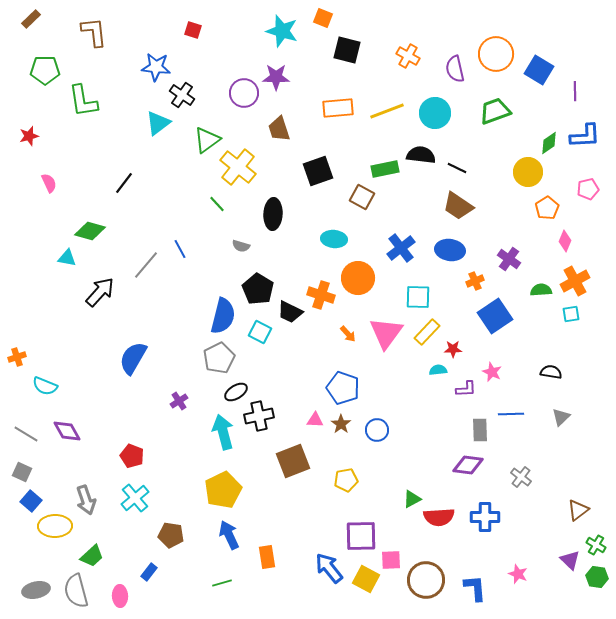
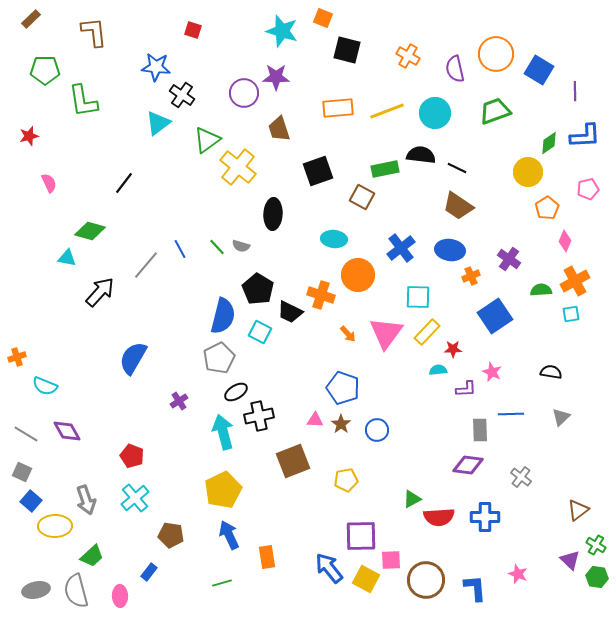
green line at (217, 204): moved 43 px down
orange circle at (358, 278): moved 3 px up
orange cross at (475, 281): moved 4 px left, 5 px up
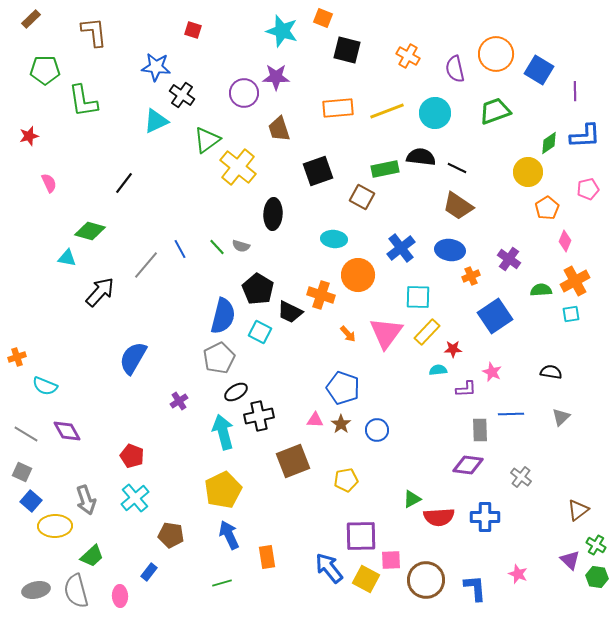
cyan triangle at (158, 123): moved 2 px left, 2 px up; rotated 12 degrees clockwise
black semicircle at (421, 155): moved 2 px down
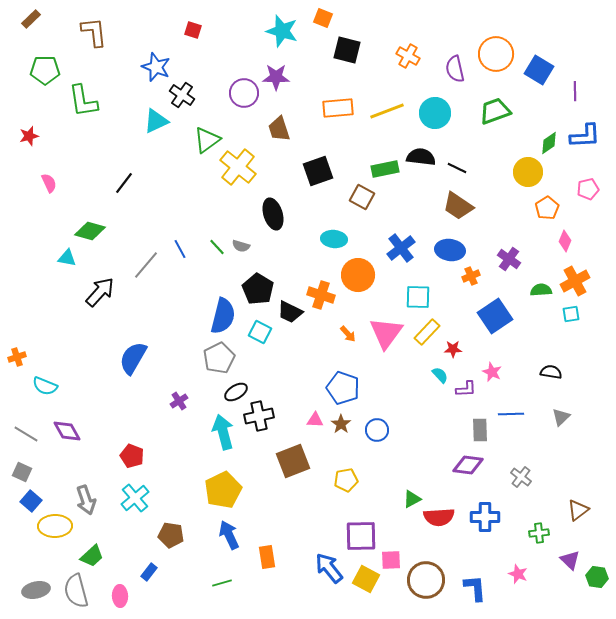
blue star at (156, 67): rotated 16 degrees clockwise
black ellipse at (273, 214): rotated 20 degrees counterclockwise
cyan semicircle at (438, 370): moved 2 px right, 5 px down; rotated 54 degrees clockwise
green cross at (596, 545): moved 57 px left, 12 px up; rotated 36 degrees counterclockwise
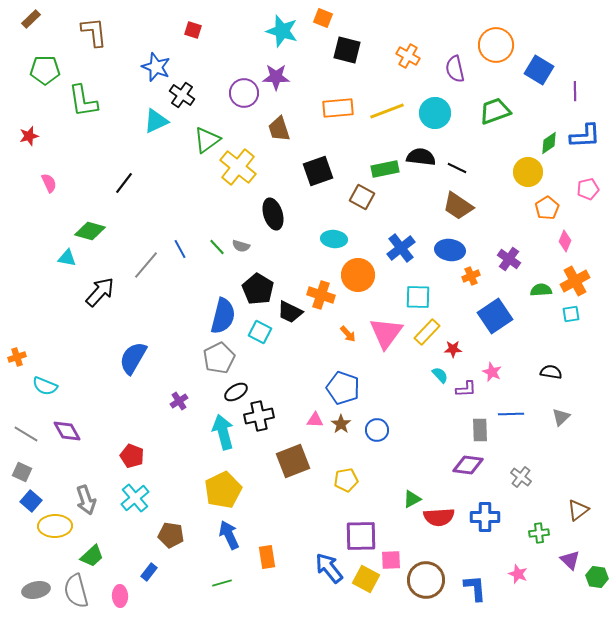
orange circle at (496, 54): moved 9 px up
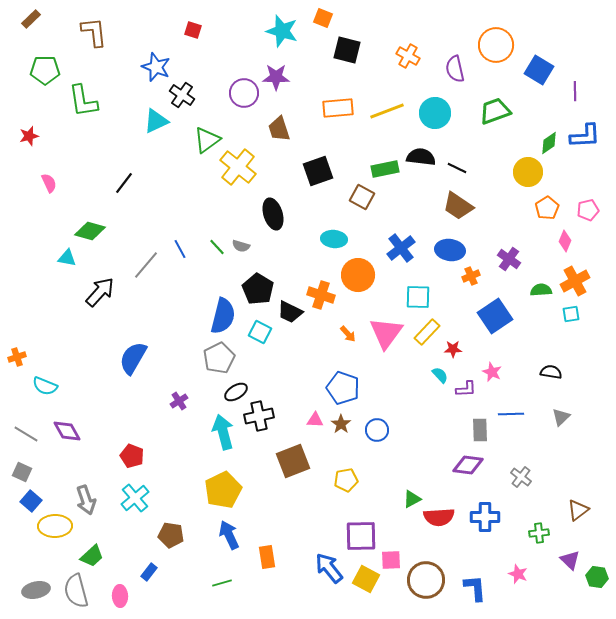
pink pentagon at (588, 189): moved 21 px down
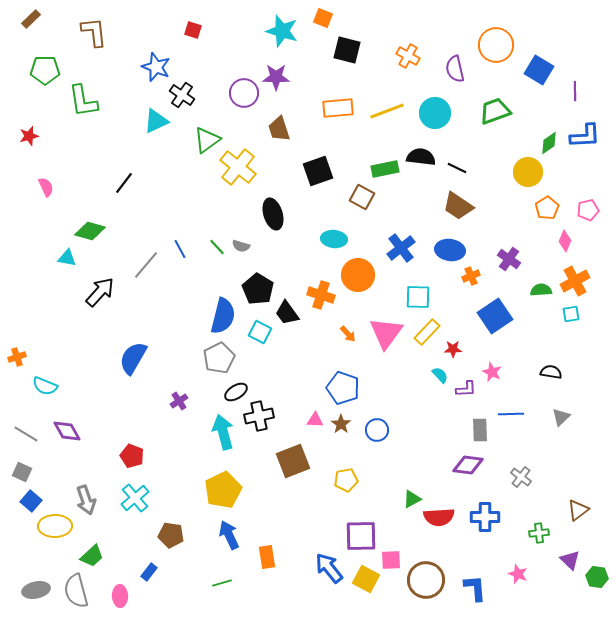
pink semicircle at (49, 183): moved 3 px left, 4 px down
black trapezoid at (290, 312): moved 3 px left, 1 px down; rotated 28 degrees clockwise
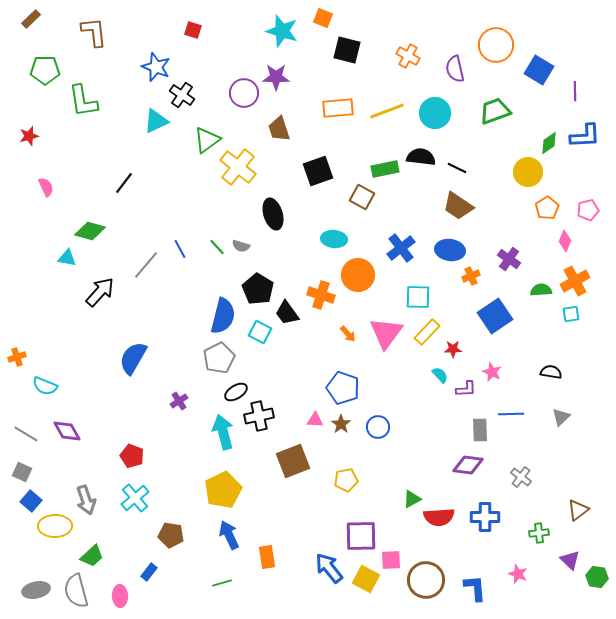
blue circle at (377, 430): moved 1 px right, 3 px up
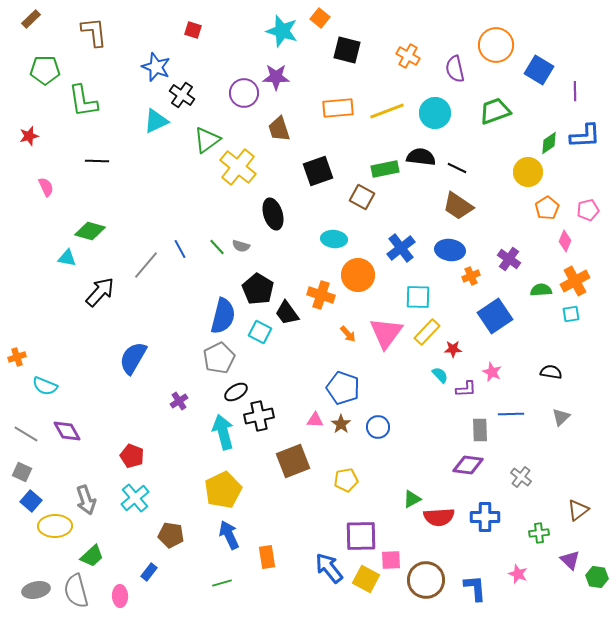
orange square at (323, 18): moved 3 px left; rotated 18 degrees clockwise
black line at (124, 183): moved 27 px left, 22 px up; rotated 55 degrees clockwise
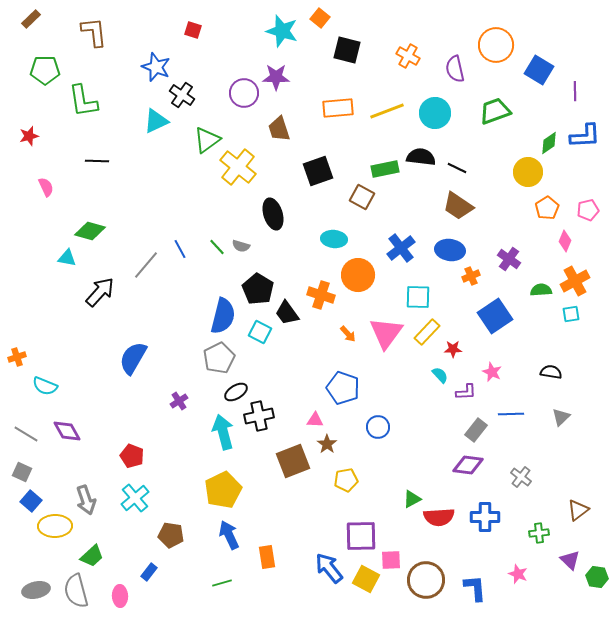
purple L-shape at (466, 389): moved 3 px down
brown star at (341, 424): moved 14 px left, 20 px down
gray rectangle at (480, 430): moved 4 px left; rotated 40 degrees clockwise
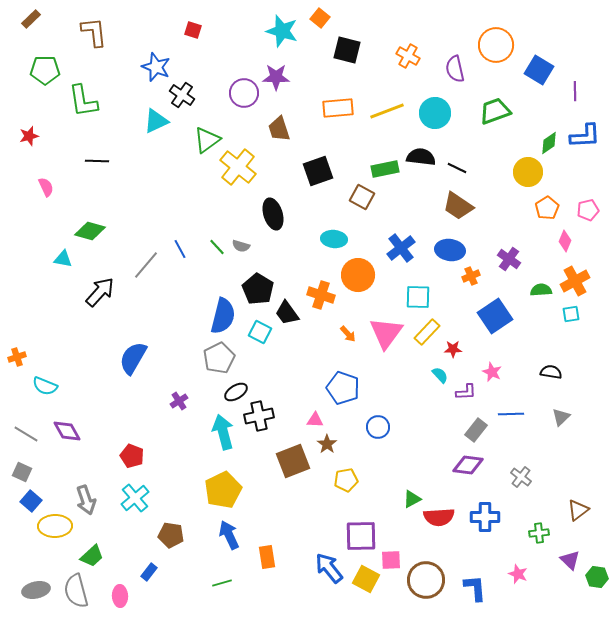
cyan triangle at (67, 258): moved 4 px left, 1 px down
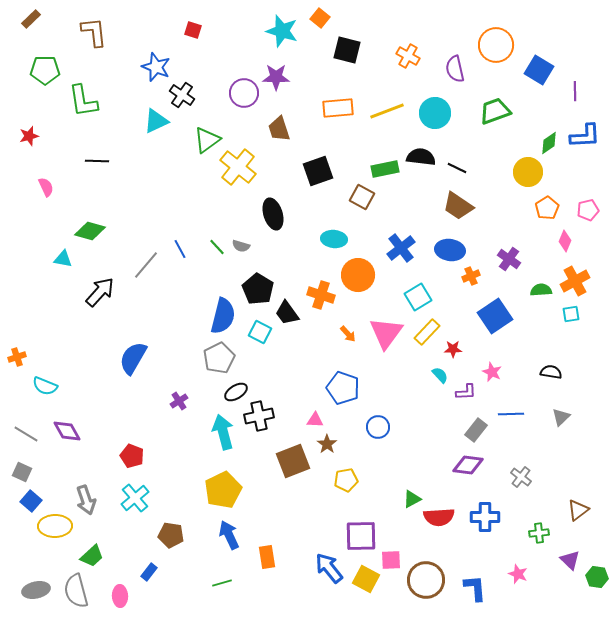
cyan square at (418, 297): rotated 32 degrees counterclockwise
